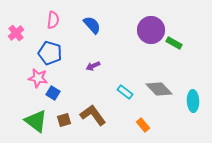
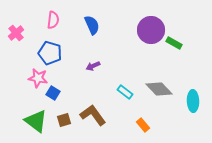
blue semicircle: rotated 18 degrees clockwise
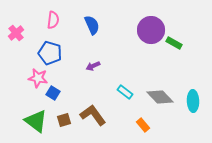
gray diamond: moved 1 px right, 8 px down
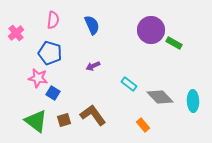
cyan rectangle: moved 4 px right, 8 px up
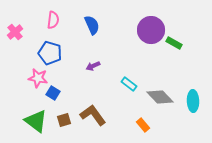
pink cross: moved 1 px left, 1 px up
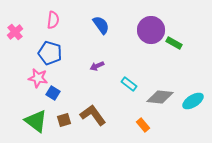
blue semicircle: moved 9 px right; rotated 12 degrees counterclockwise
purple arrow: moved 4 px right
gray diamond: rotated 40 degrees counterclockwise
cyan ellipse: rotated 60 degrees clockwise
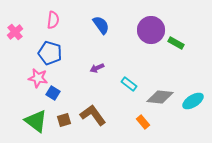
green rectangle: moved 2 px right
purple arrow: moved 2 px down
orange rectangle: moved 3 px up
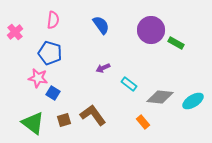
purple arrow: moved 6 px right
green triangle: moved 3 px left, 2 px down
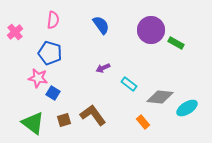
cyan ellipse: moved 6 px left, 7 px down
